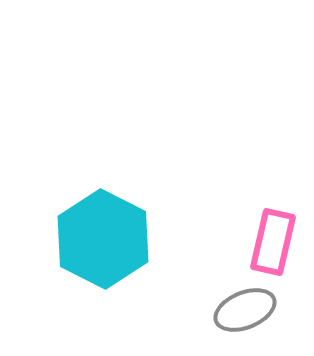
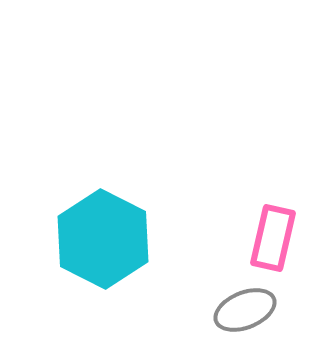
pink rectangle: moved 4 px up
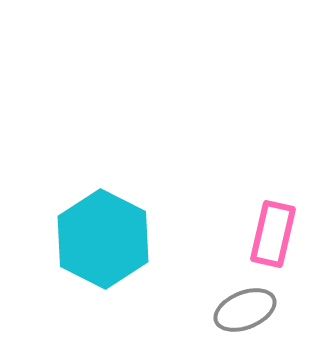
pink rectangle: moved 4 px up
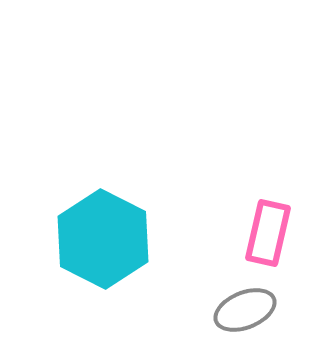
pink rectangle: moved 5 px left, 1 px up
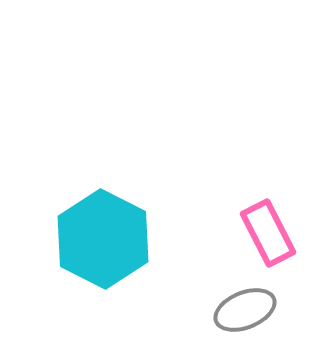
pink rectangle: rotated 40 degrees counterclockwise
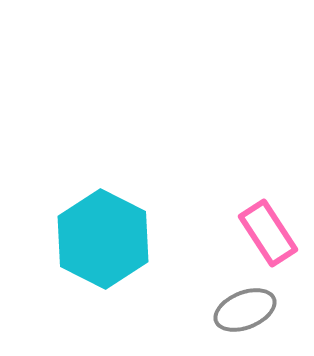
pink rectangle: rotated 6 degrees counterclockwise
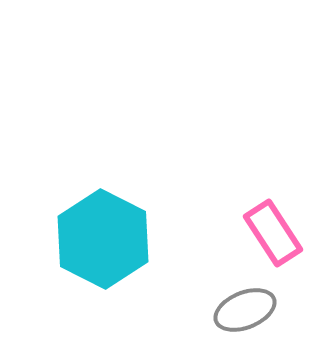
pink rectangle: moved 5 px right
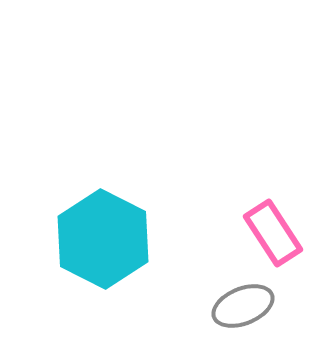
gray ellipse: moved 2 px left, 4 px up
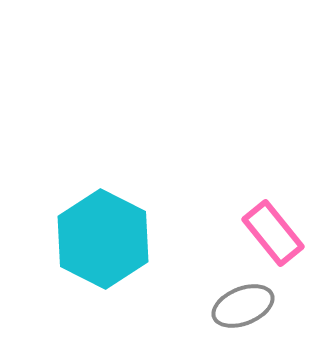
pink rectangle: rotated 6 degrees counterclockwise
